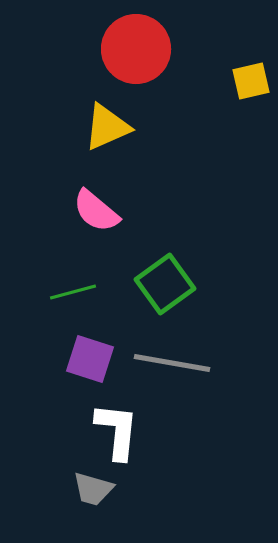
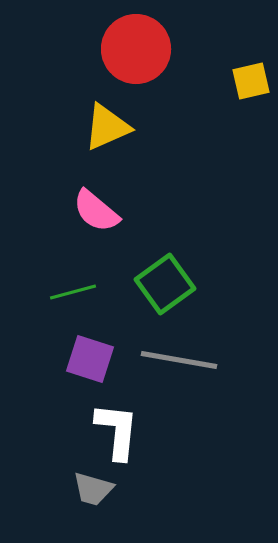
gray line: moved 7 px right, 3 px up
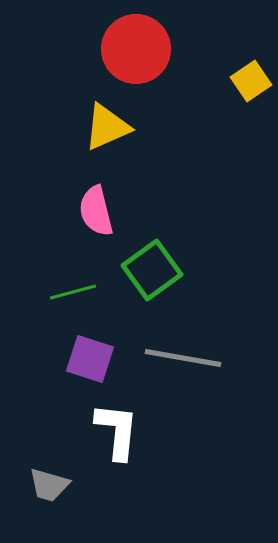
yellow square: rotated 21 degrees counterclockwise
pink semicircle: rotated 36 degrees clockwise
green square: moved 13 px left, 14 px up
gray line: moved 4 px right, 2 px up
gray trapezoid: moved 44 px left, 4 px up
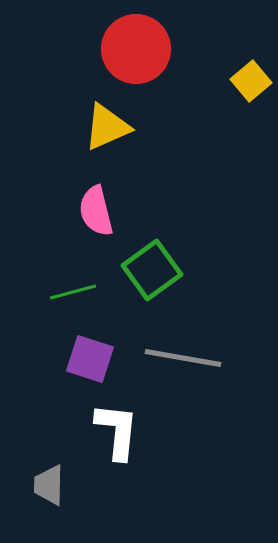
yellow square: rotated 6 degrees counterclockwise
gray trapezoid: rotated 75 degrees clockwise
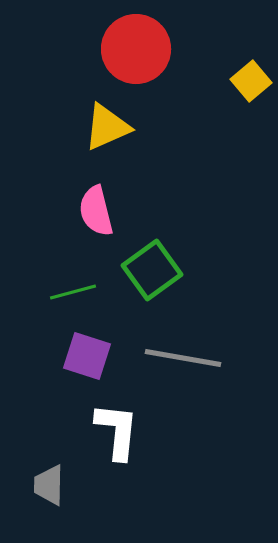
purple square: moved 3 px left, 3 px up
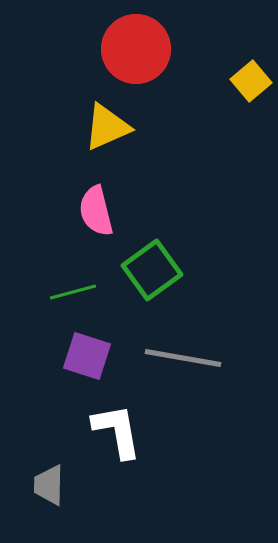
white L-shape: rotated 16 degrees counterclockwise
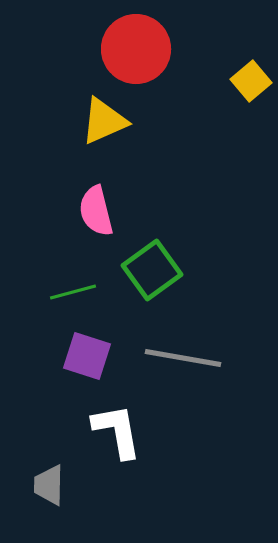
yellow triangle: moved 3 px left, 6 px up
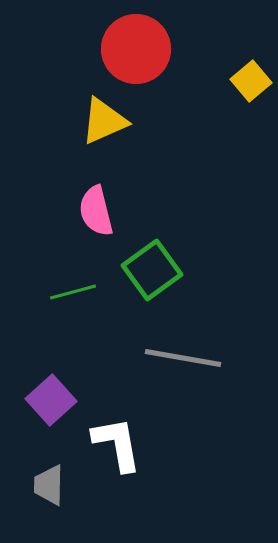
purple square: moved 36 px left, 44 px down; rotated 30 degrees clockwise
white L-shape: moved 13 px down
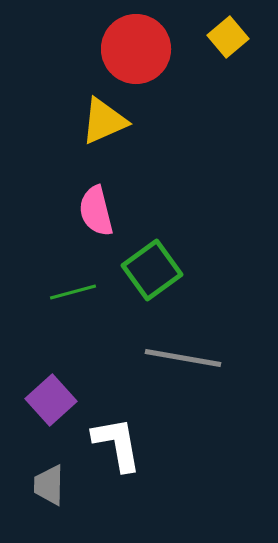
yellow square: moved 23 px left, 44 px up
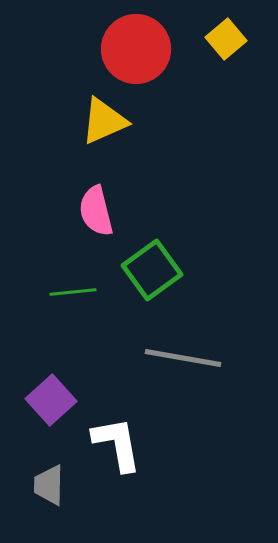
yellow square: moved 2 px left, 2 px down
green line: rotated 9 degrees clockwise
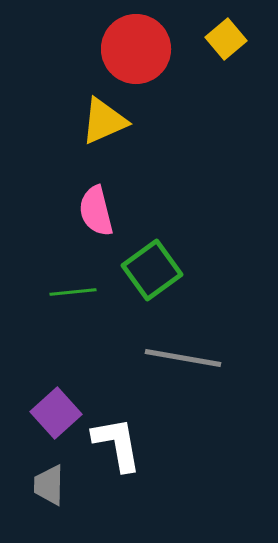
purple square: moved 5 px right, 13 px down
